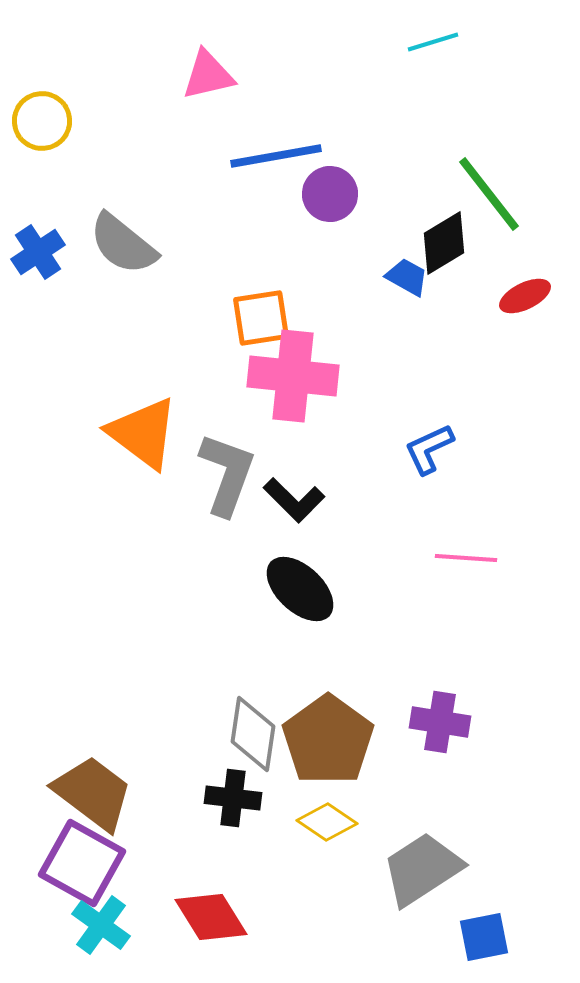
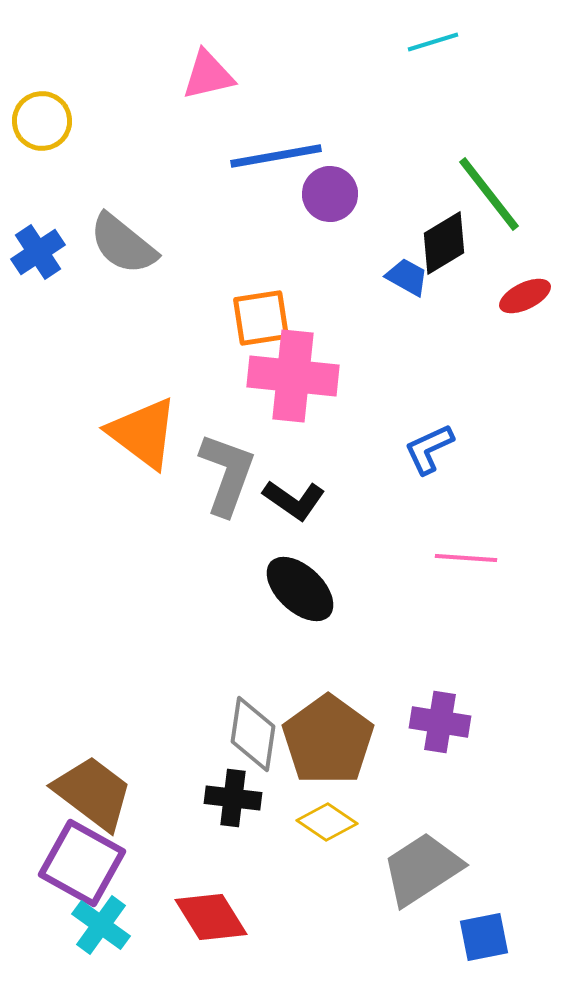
black L-shape: rotated 10 degrees counterclockwise
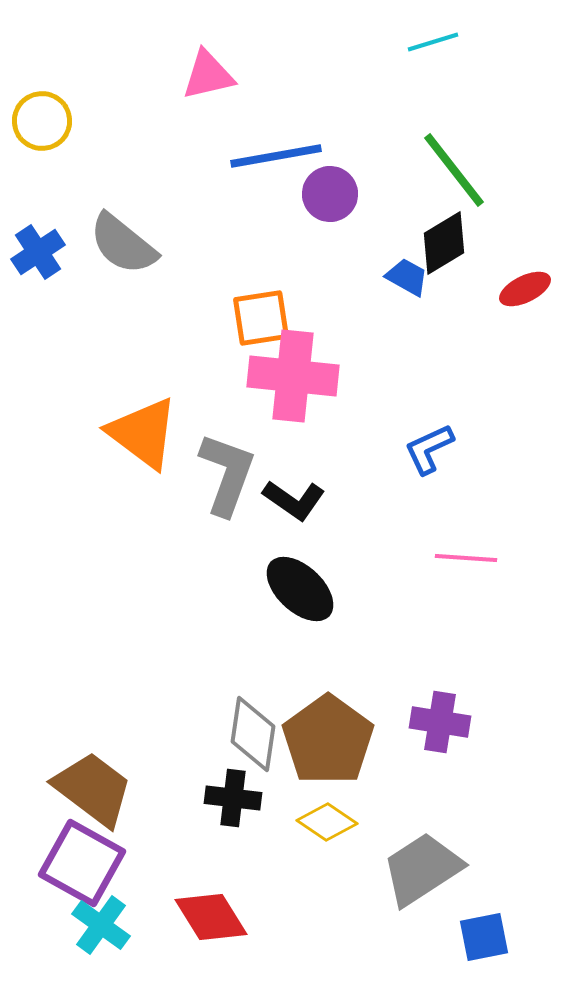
green line: moved 35 px left, 24 px up
red ellipse: moved 7 px up
brown trapezoid: moved 4 px up
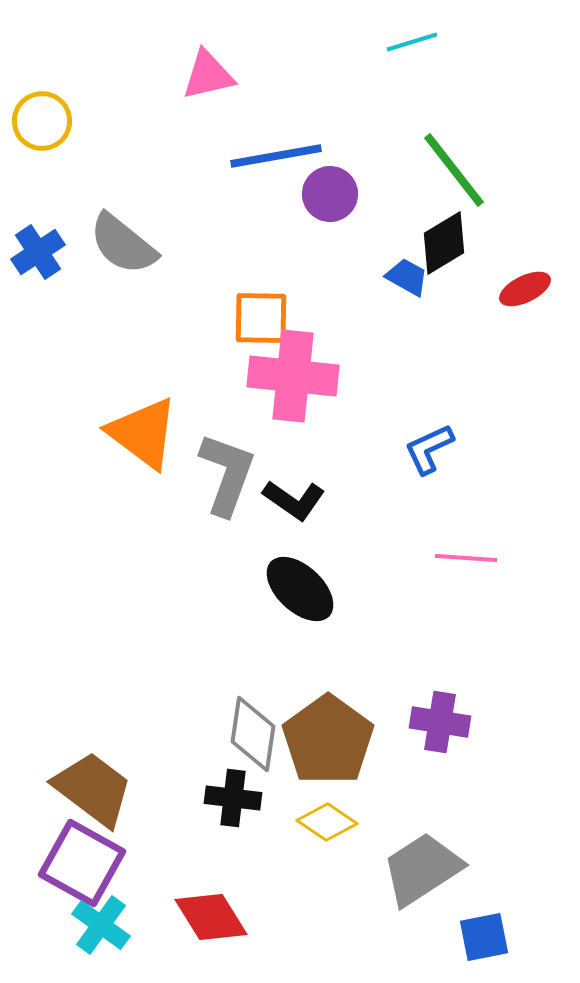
cyan line: moved 21 px left
orange square: rotated 10 degrees clockwise
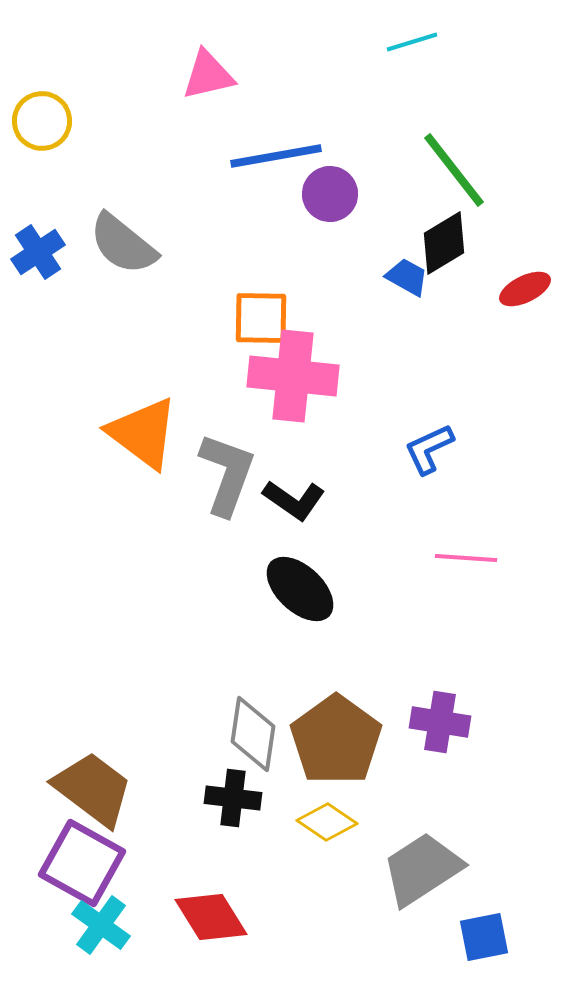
brown pentagon: moved 8 px right
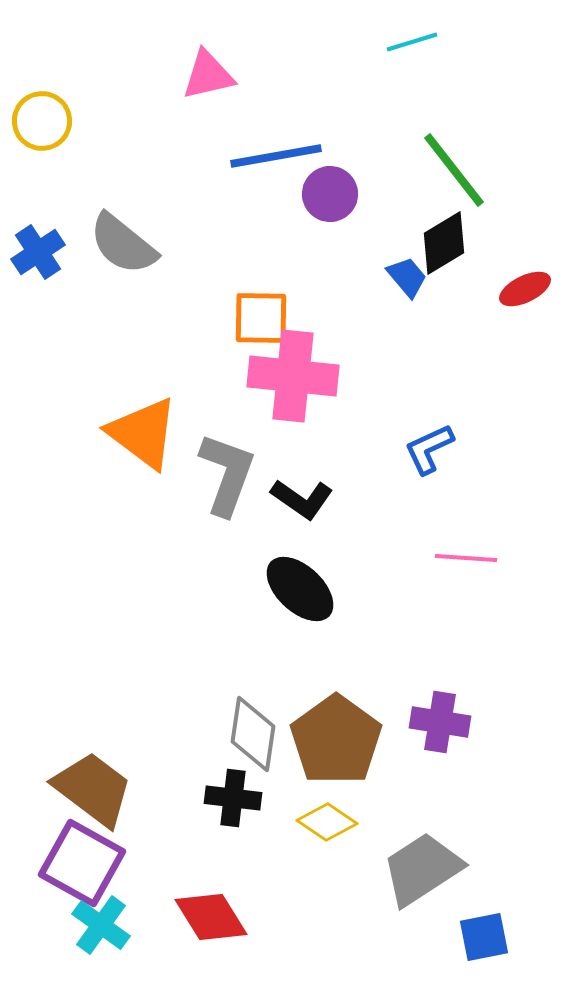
blue trapezoid: rotated 21 degrees clockwise
black L-shape: moved 8 px right, 1 px up
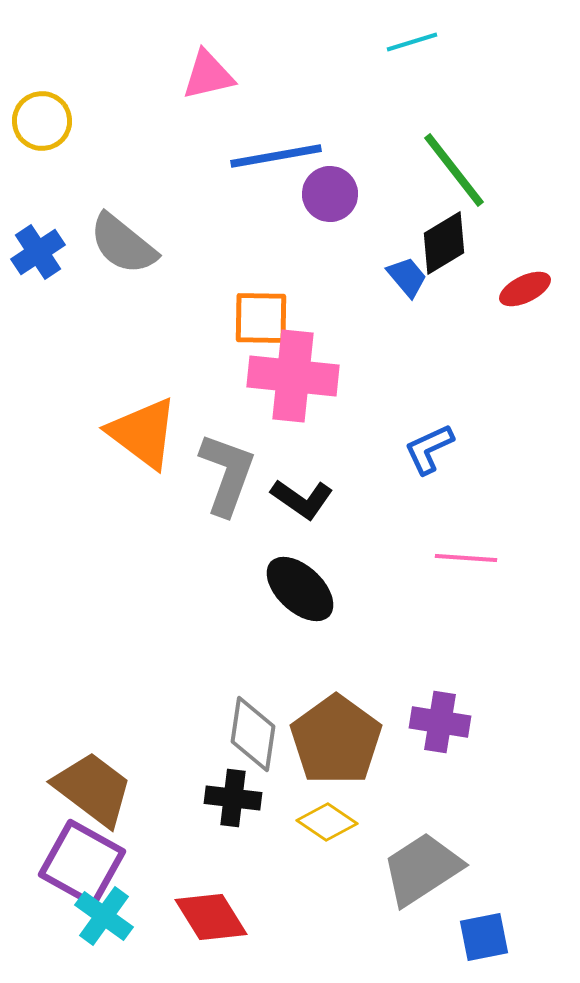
cyan cross: moved 3 px right, 9 px up
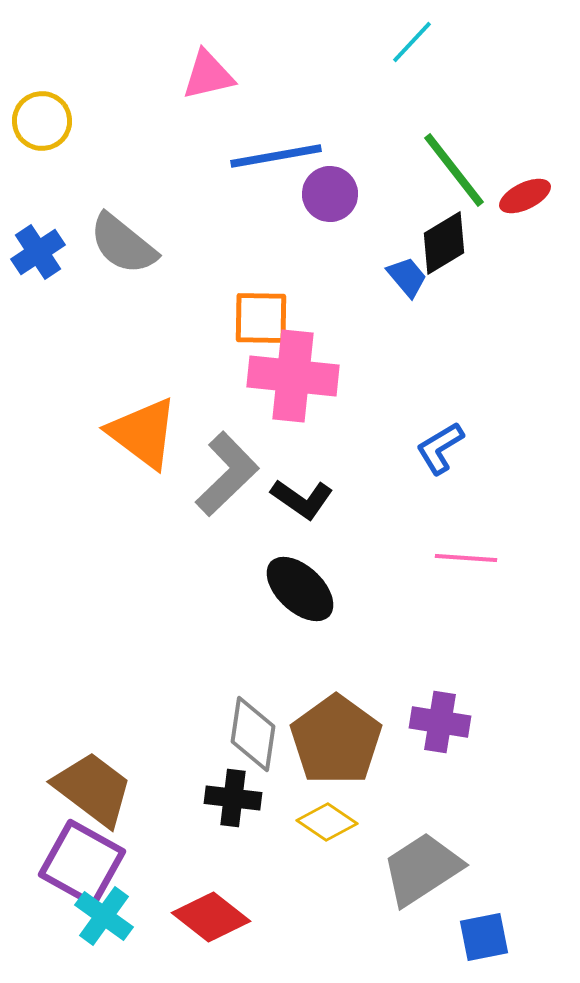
cyan line: rotated 30 degrees counterclockwise
red ellipse: moved 93 px up
blue L-shape: moved 11 px right, 1 px up; rotated 6 degrees counterclockwise
gray L-shape: rotated 26 degrees clockwise
red diamond: rotated 20 degrees counterclockwise
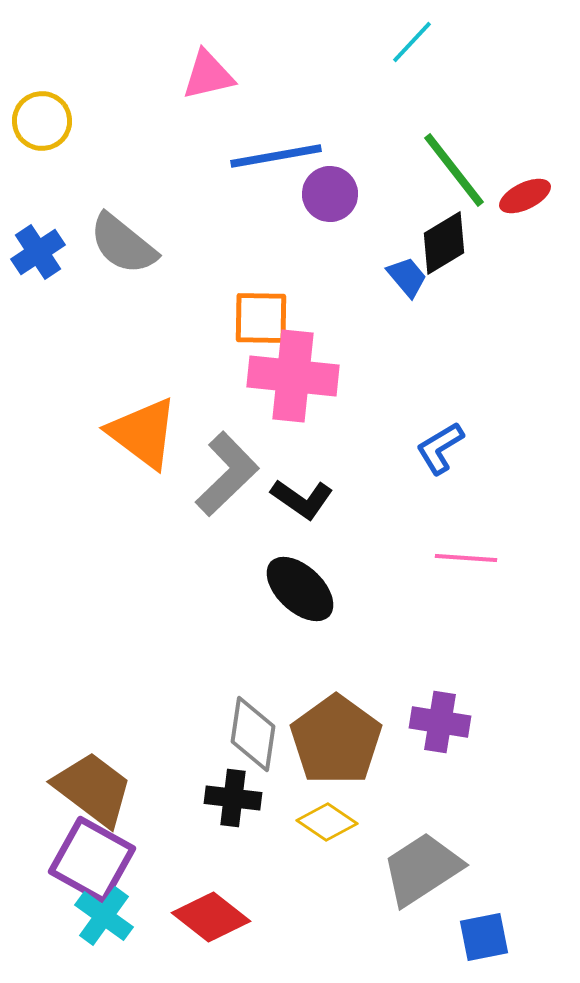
purple square: moved 10 px right, 3 px up
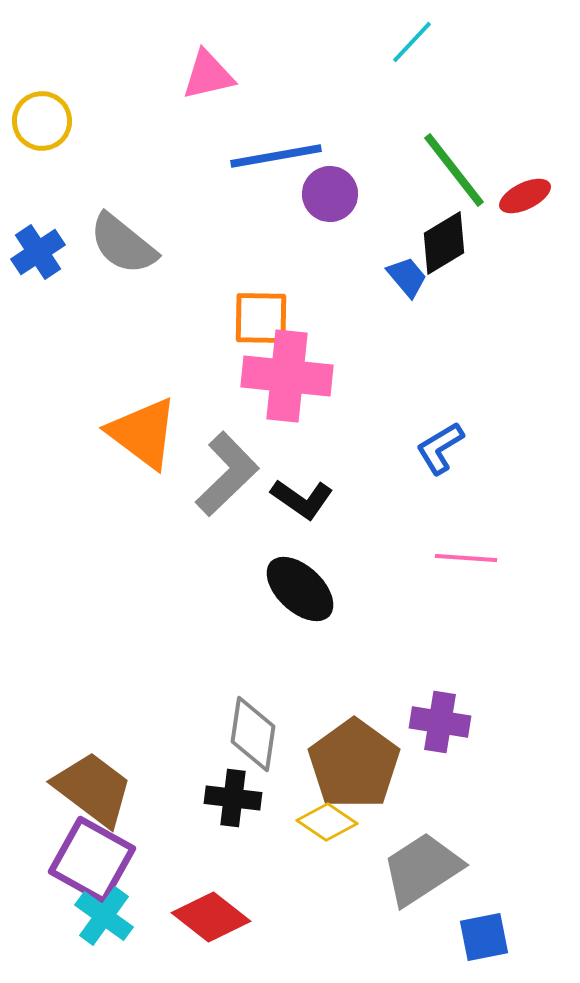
pink cross: moved 6 px left
brown pentagon: moved 18 px right, 24 px down
